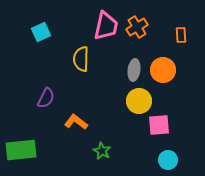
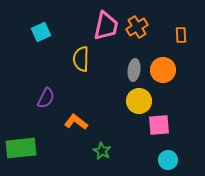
green rectangle: moved 2 px up
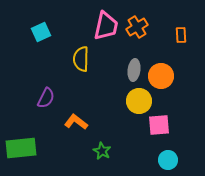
orange circle: moved 2 px left, 6 px down
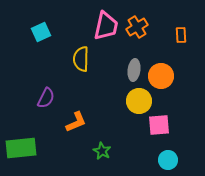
orange L-shape: rotated 120 degrees clockwise
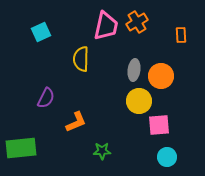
orange cross: moved 5 px up
green star: rotated 30 degrees counterclockwise
cyan circle: moved 1 px left, 3 px up
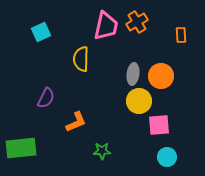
gray ellipse: moved 1 px left, 4 px down
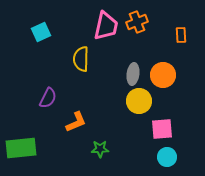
orange cross: rotated 10 degrees clockwise
orange circle: moved 2 px right, 1 px up
purple semicircle: moved 2 px right
pink square: moved 3 px right, 4 px down
green star: moved 2 px left, 2 px up
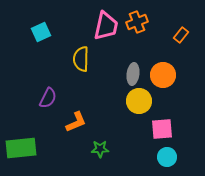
orange rectangle: rotated 42 degrees clockwise
